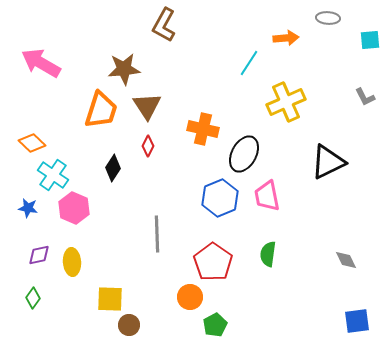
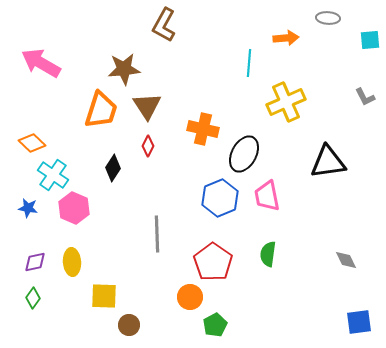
cyan line: rotated 28 degrees counterclockwise
black triangle: rotated 18 degrees clockwise
purple diamond: moved 4 px left, 7 px down
yellow square: moved 6 px left, 3 px up
blue square: moved 2 px right, 1 px down
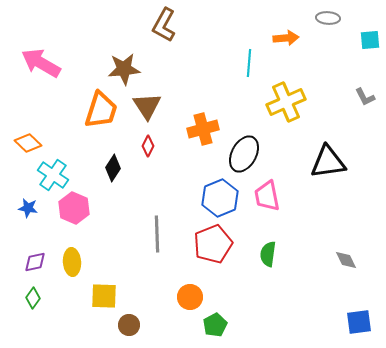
orange cross: rotated 28 degrees counterclockwise
orange diamond: moved 4 px left
red pentagon: moved 18 px up; rotated 15 degrees clockwise
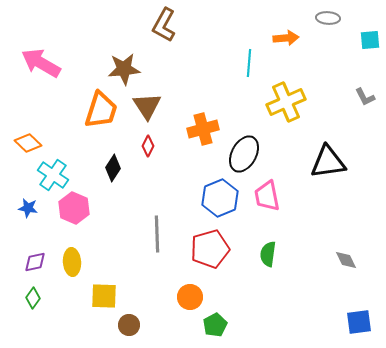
red pentagon: moved 3 px left, 5 px down; rotated 6 degrees clockwise
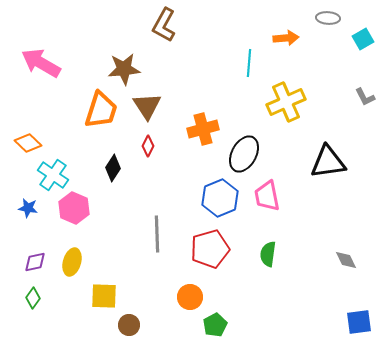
cyan square: moved 7 px left, 1 px up; rotated 25 degrees counterclockwise
yellow ellipse: rotated 20 degrees clockwise
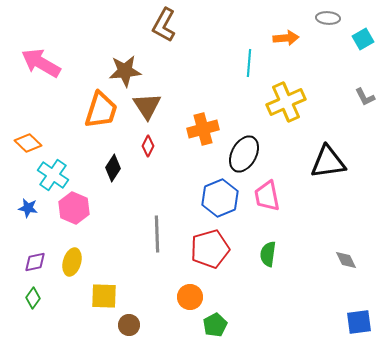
brown star: moved 1 px right, 2 px down
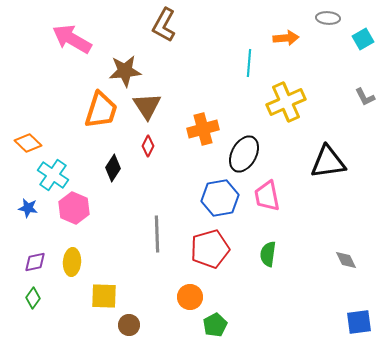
pink arrow: moved 31 px right, 24 px up
blue hexagon: rotated 12 degrees clockwise
yellow ellipse: rotated 12 degrees counterclockwise
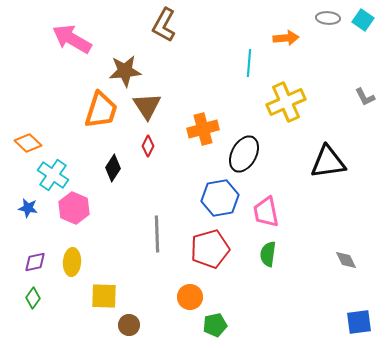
cyan square: moved 19 px up; rotated 25 degrees counterclockwise
pink trapezoid: moved 1 px left, 16 px down
green pentagon: rotated 15 degrees clockwise
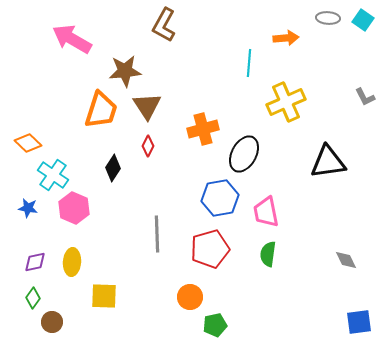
brown circle: moved 77 px left, 3 px up
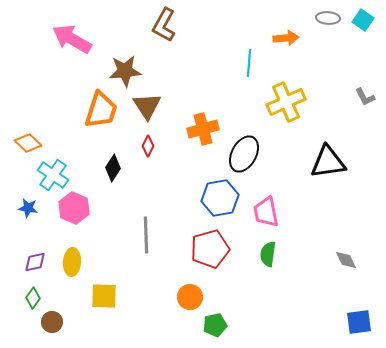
gray line: moved 11 px left, 1 px down
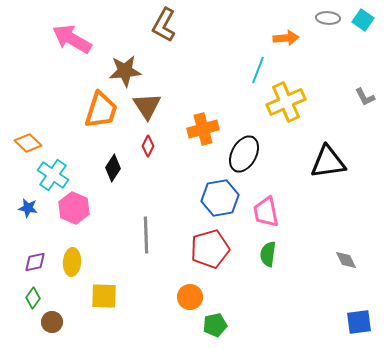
cyan line: moved 9 px right, 7 px down; rotated 16 degrees clockwise
